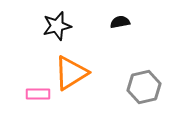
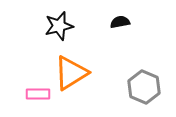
black star: moved 2 px right
gray hexagon: rotated 24 degrees counterclockwise
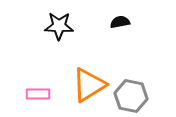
black star: rotated 16 degrees clockwise
orange triangle: moved 18 px right, 12 px down
gray hexagon: moved 13 px left, 9 px down; rotated 12 degrees counterclockwise
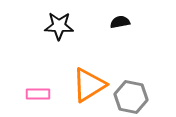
gray hexagon: moved 1 px down
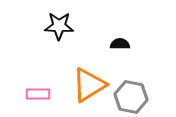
black semicircle: moved 22 px down; rotated 12 degrees clockwise
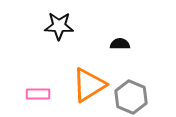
gray hexagon: rotated 12 degrees clockwise
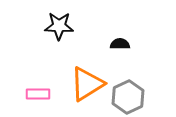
orange triangle: moved 2 px left, 1 px up
gray hexagon: moved 3 px left; rotated 12 degrees clockwise
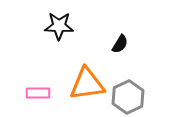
black semicircle: rotated 120 degrees clockwise
orange triangle: rotated 24 degrees clockwise
pink rectangle: moved 1 px up
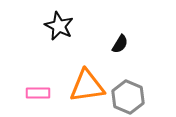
black star: rotated 24 degrees clockwise
orange triangle: moved 2 px down
gray hexagon: rotated 12 degrees counterclockwise
